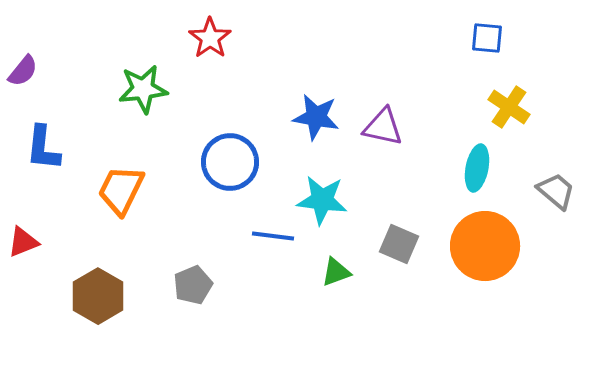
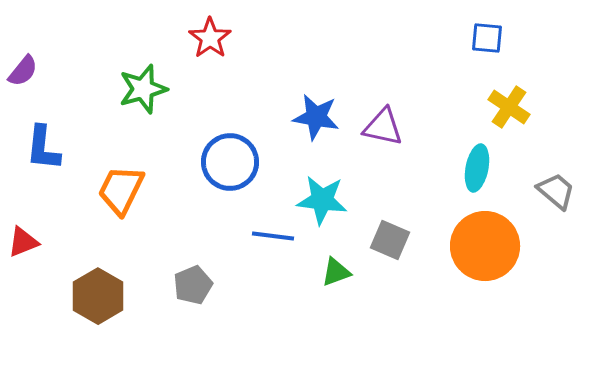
green star: rotated 9 degrees counterclockwise
gray square: moved 9 px left, 4 px up
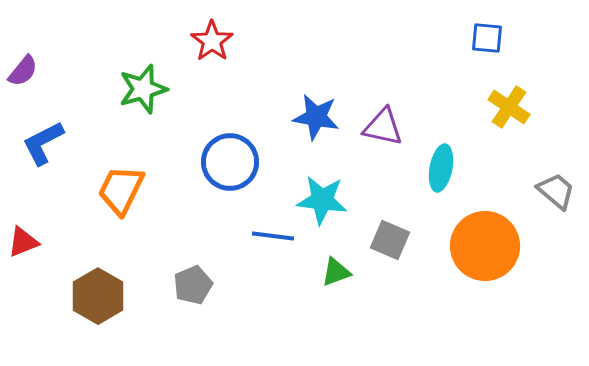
red star: moved 2 px right, 3 px down
blue L-shape: moved 5 px up; rotated 57 degrees clockwise
cyan ellipse: moved 36 px left
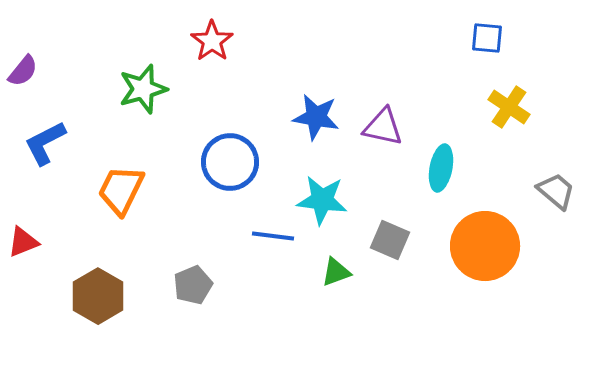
blue L-shape: moved 2 px right
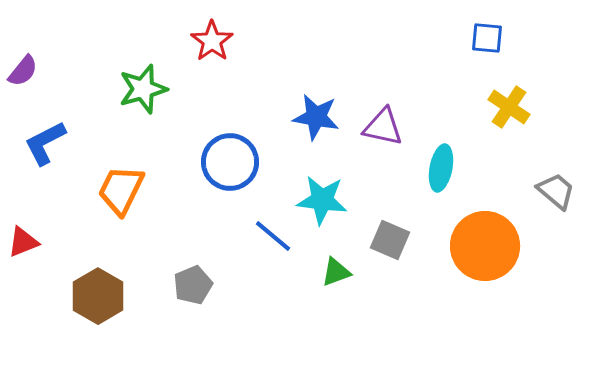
blue line: rotated 33 degrees clockwise
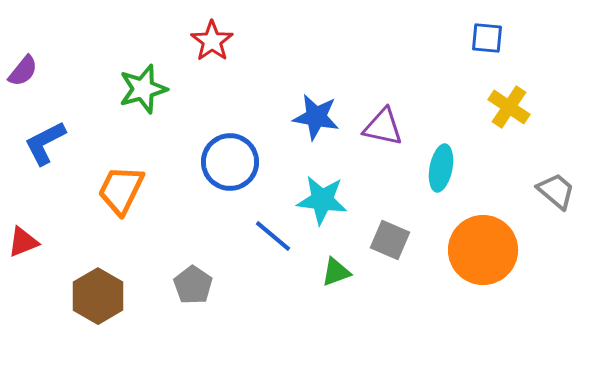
orange circle: moved 2 px left, 4 px down
gray pentagon: rotated 15 degrees counterclockwise
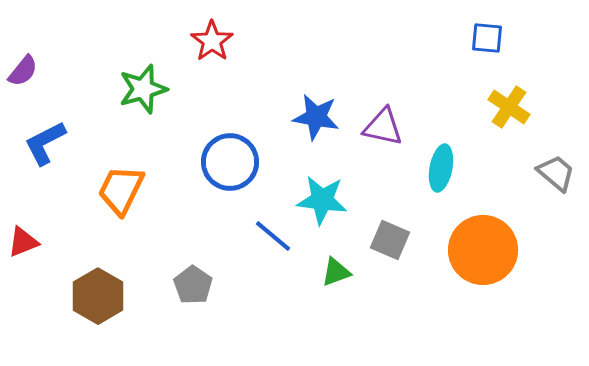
gray trapezoid: moved 18 px up
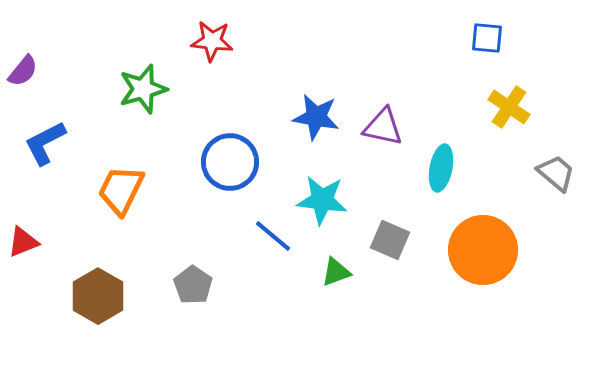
red star: rotated 30 degrees counterclockwise
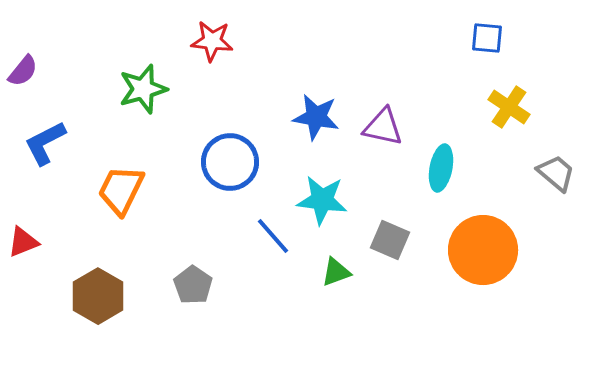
blue line: rotated 9 degrees clockwise
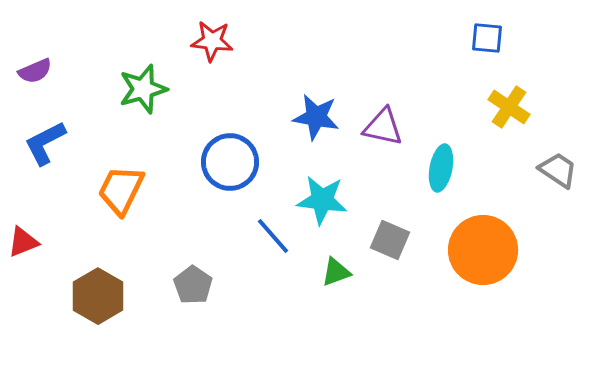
purple semicircle: moved 12 px right; rotated 28 degrees clockwise
gray trapezoid: moved 2 px right, 3 px up; rotated 6 degrees counterclockwise
